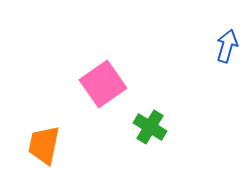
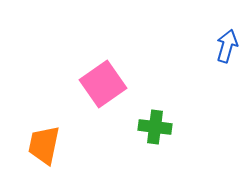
green cross: moved 5 px right; rotated 24 degrees counterclockwise
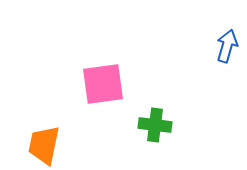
pink square: rotated 27 degrees clockwise
green cross: moved 2 px up
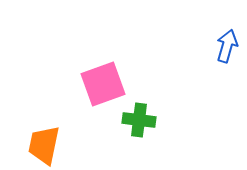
pink square: rotated 12 degrees counterclockwise
green cross: moved 16 px left, 5 px up
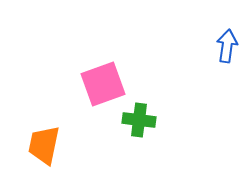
blue arrow: rotated 8 degrees counterclockwise
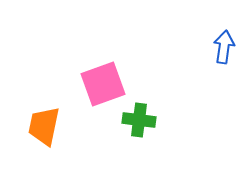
blue arrow: moved 3 px left, 1 px down
orange trapezoid: moved 19 px up
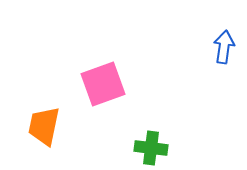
green cross: moved 12 px right, 28 px down
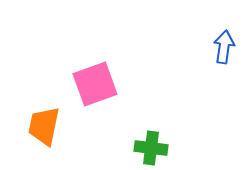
pink square: moved 8 px left
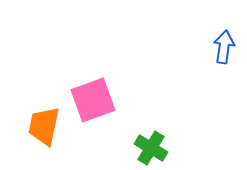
pink square: moved 2 px left, 16 px down
green cross: rotated 24 degrees clockwise
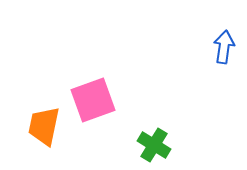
green cross: moved 3 px right, 3 px up
